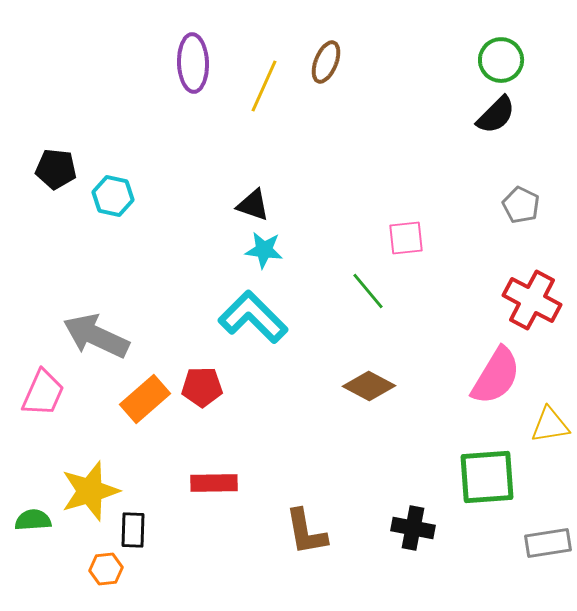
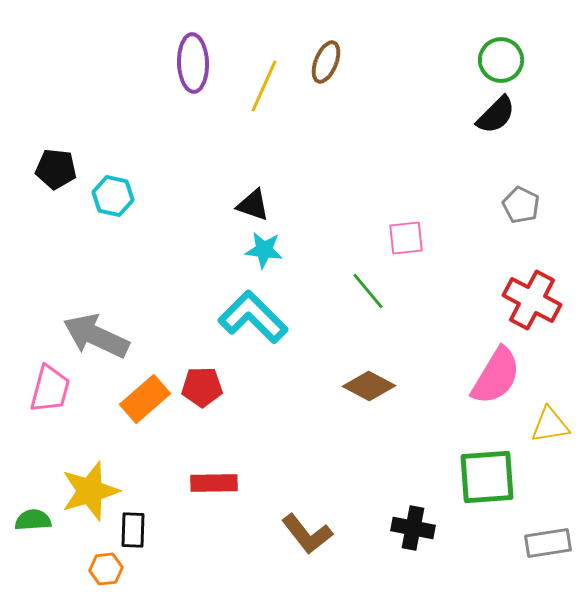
pink trapezoid: moved 7 px right, 4 px up; rotated 9 degrees counterclockwise
brown L-shape: moved 1 px right, 2 px down; rotated 28 degrees counterclockwise
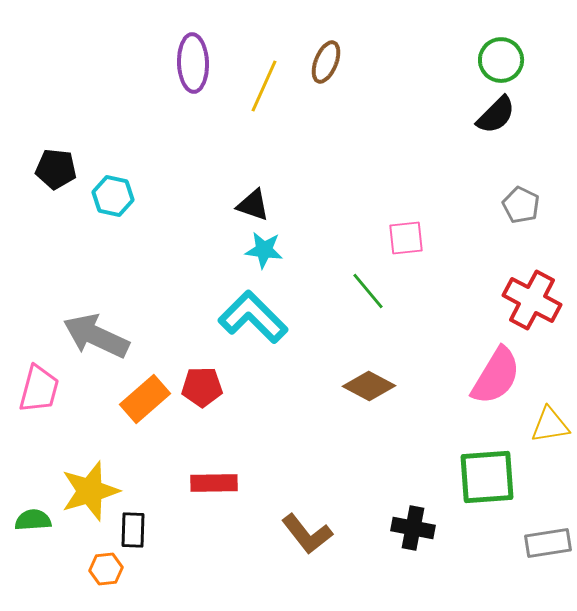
pink trapezoid: moved 11 px left
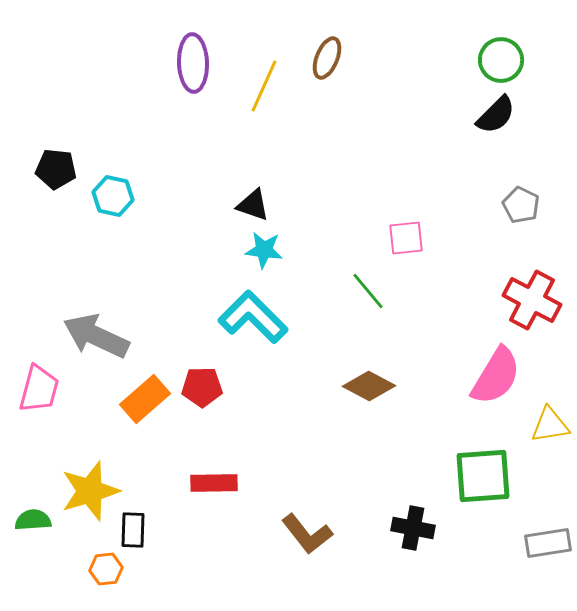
brown ellipse: moved 1 px right, 4 px up
green square: moved 4 px left, 1 px up
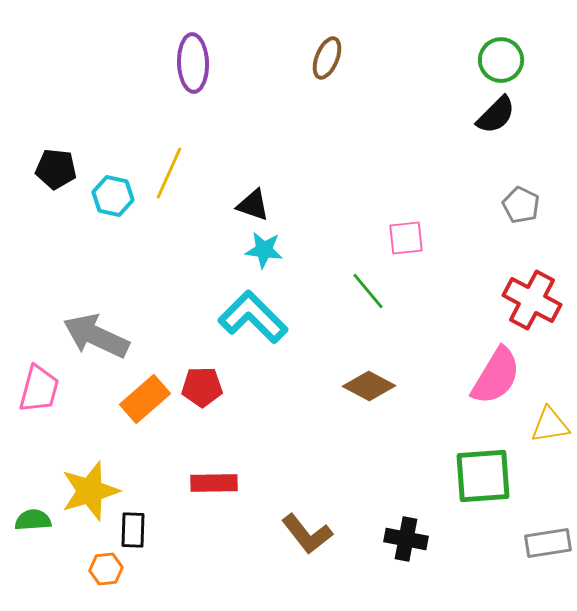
yellow line: moved 95 px left, 87 px down
black cross: moved 7 px left, 11 px down
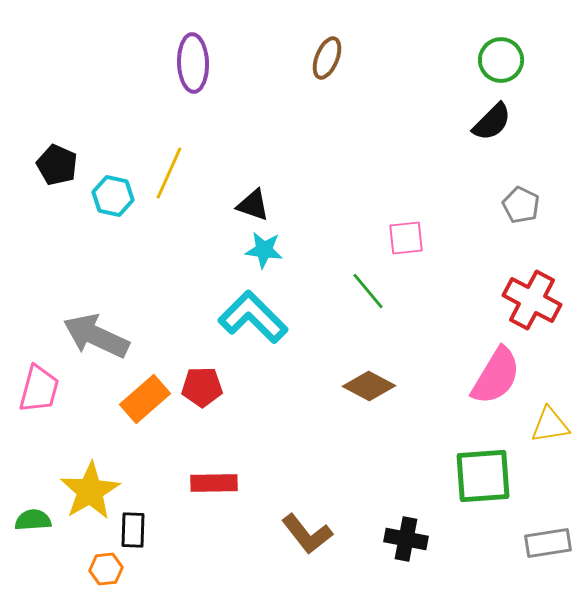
black semicircle: moved 4 px left, 7 px down
black pentagon: moved 1 px right, 4 px up; rotated 18 degrees clockwise
yellow star: rotated 14 degrees counterclockwise
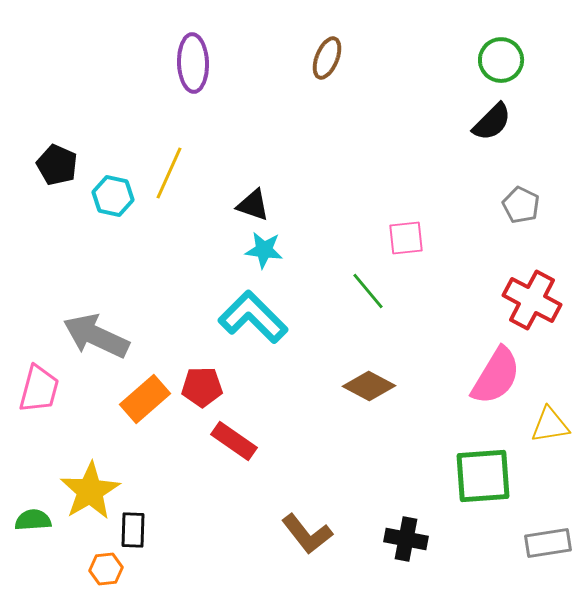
red rectangle: moved 20 px right, 42 px up; rotated 36 degrees clockwise
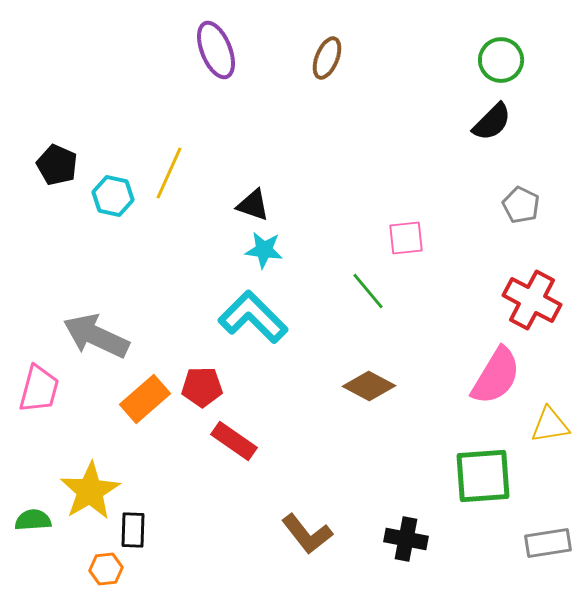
purple ellipse: moved 23 px right, 13 px up; rotated 20 degrees counterclockwise
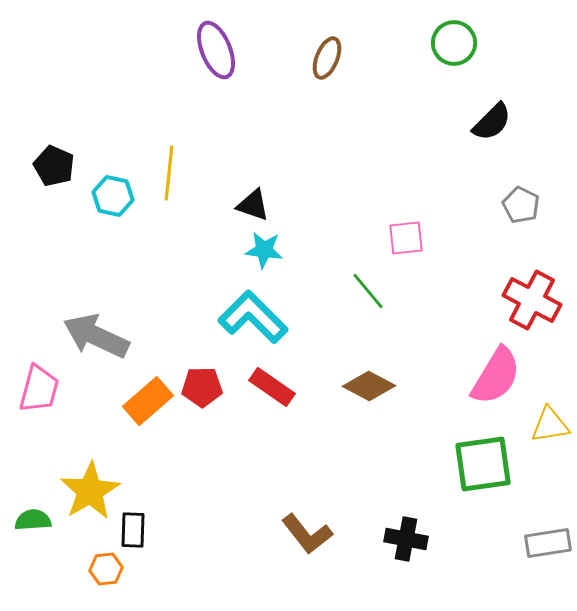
green circle: moved 47 px left, 17 px up
black pentagon: moved 3 px left, 1 px down
yellow line: rotated 18 degrees counterclockwise
orange rectangle: moved 3 px right, 2 px down
red rectangle: moved 38 px right, 54 px up
green square: moved 12 px up; rotated 4 degrees counterclockwise
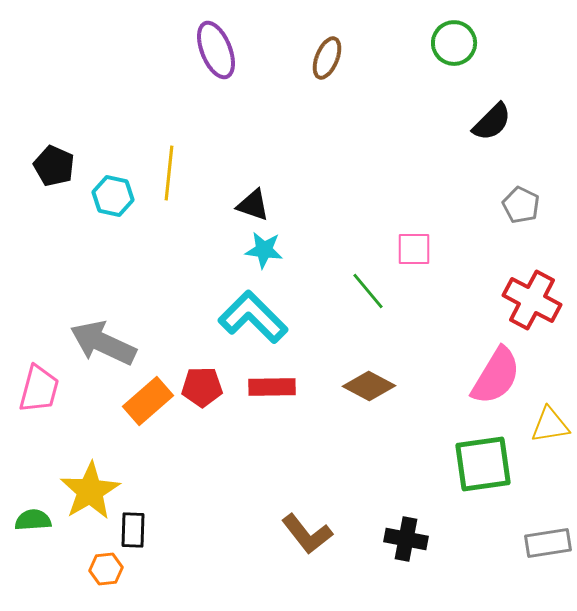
pink square: moved 8 px right, 11 px down; rotated 6 degrees clockwise
gray arrow: moved 7 px right, 7 px down
red rectangle: rotated 36 degrees counterclockwise
